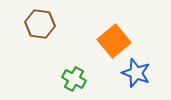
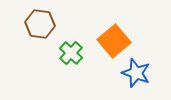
green cross: moved 3 px left, 26 px up; rotated 15 degrees clockwise
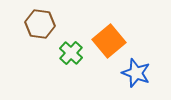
orange square: moved 5 px left
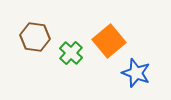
brown hexagon: moved 5 px left, 13 px down
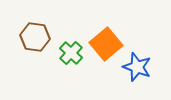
orange square: moved 3 px left, 3 px down
blue star: moved 1 px right, 6 px up
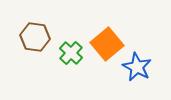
orange square: moved 1 px right
blue star: rotated 8 degrees clockwise
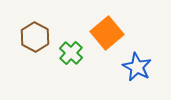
brown hexagon: rotated 20 degrees clockwise
orange square: moved 11 px up
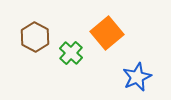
blue star: moved 10 px down; rotated 20 degrees clockwise
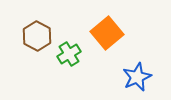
brown hexagon: moved 2 px right, 1 px up
green cross: moved 2 px left, 1 px down; rotated 15 degrees clockwise
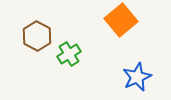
orange square: moved 14 px right, 13 px up
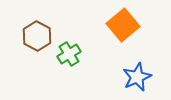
orange square: moved 2 px right, 5 px down
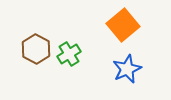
brown hexagon: moved 1 px left, 13 px down
blue star: moved 10 px left, 8 px up
